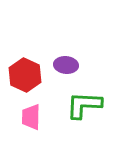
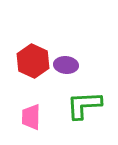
red hexagon: moved 8 px right, 14 px up
green L-shape: rotated 6 degrees counterclockwise
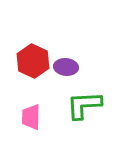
purple ellipse: moved 2 px down
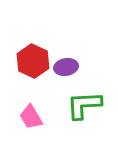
purple ellipse: rotated 15 degrees counterclockwise
pink trapezoid: rotated 32 degrees counterclockwise
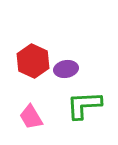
purple ellipse: moved 2 px down
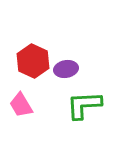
pink trapezoid: moved 10 px left, 12 px up
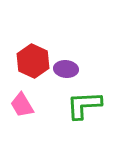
purple ellipse: rotated 15 degrees clockwise
pink trapezoid: moved 1 px right
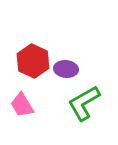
green L-shape: moved 2 px up; rotated 27 degrees counterclockwise
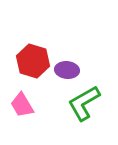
red hexagon: rotated 8 degrees counterclockwise
purple ellipse: moved 1 px right, 1 px down
